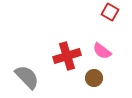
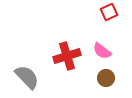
red square: moved 1 px left; rotated 36 degrees clockwise
brown circle: moved 12 px right
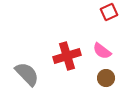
gray semicircle: moved 3 px up
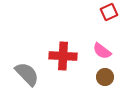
red cross: moved 4 px left; rotated 20 degrees clockwise
brown circle: moved 1 px left, 1 px up
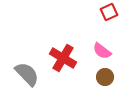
red cross: moved 2 px down; rotated 28 degrees clockwise
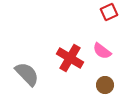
red cross: moved 7 px right
brown circle: moved 8 px down
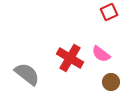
pink semicircle: moved 1 px left, 3 px down
gray semicircle: rotated 8 degrees counterclockwise
brown circle: moved 6 px right, 3 px up
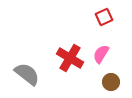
red square: moved 5 px left, 5 px down
pink semicircle: rotated 84 degrees clockwise
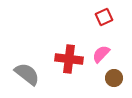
pink semicircle: rotated 12 degrees clockwise
red cross: moved 1 px left, 1 px down; rotated 24 degrees counterclockwise
brown circle: moved 3 px right, 4 px up
